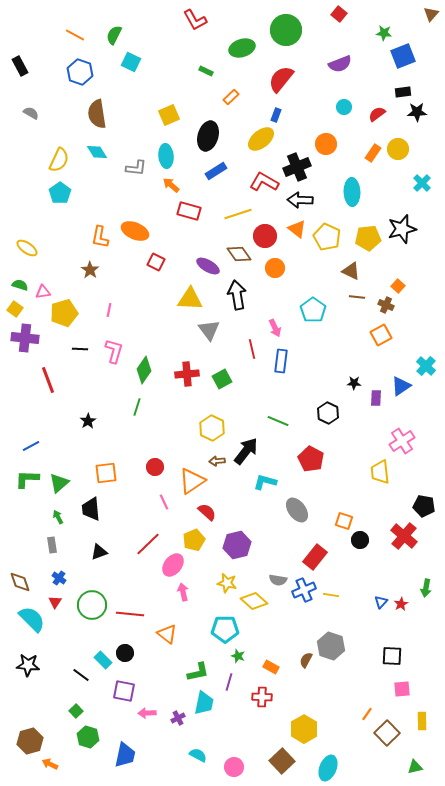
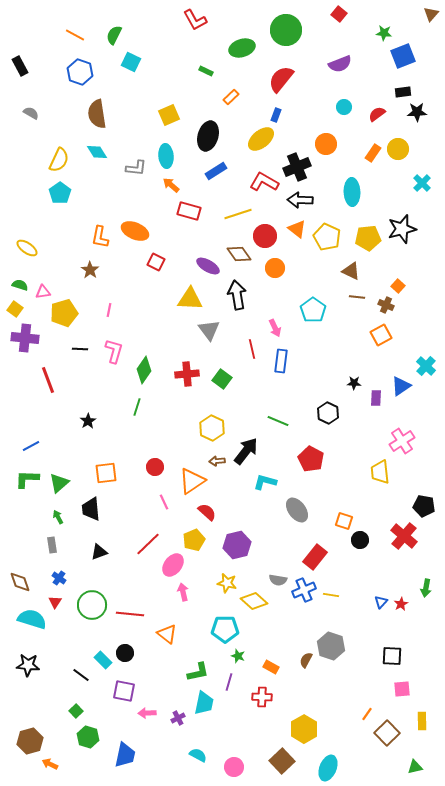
green square at (222, 379): rotated 24 degrees counterclockwise
cyan semicircle at (32, 619): rotated 28 degrees counterclockwise
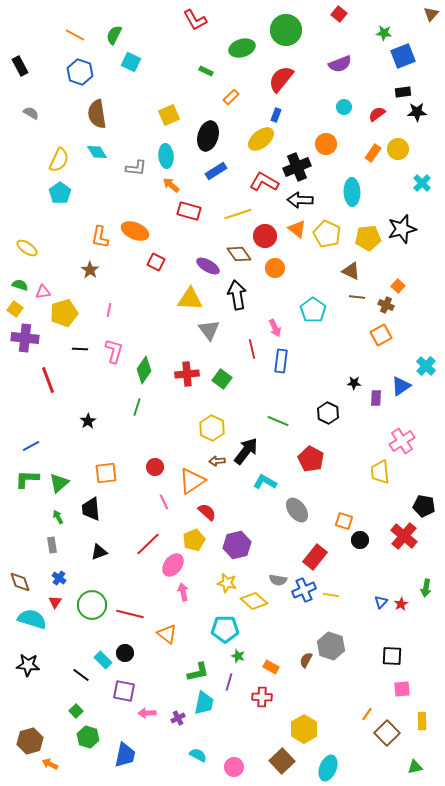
yellow pentagon at (327, 237): moved 3 px up
cyan L-shape at (265, 482): rotated 15 degrees clockwise
red line at (130, 614): rotated 8 degrees clockwise
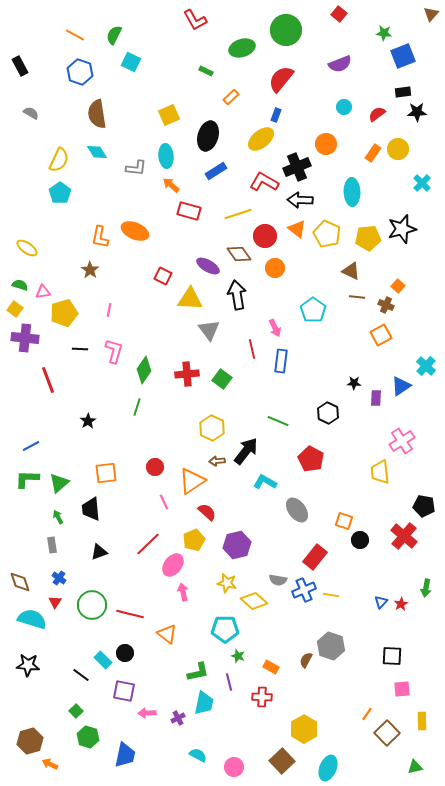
red square at (156, 262): moved 7 px right, 14 px down
purple line at (229, 682): rotated 30 degrees counterclockwise
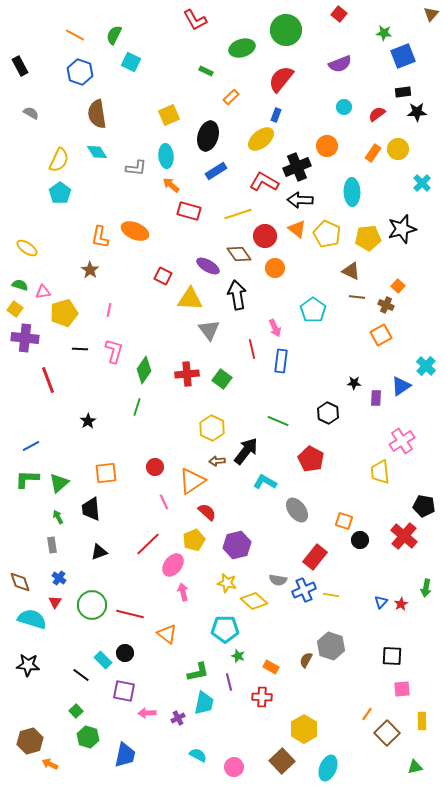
orange circle at (326, 144): moved 1 px right, 2 px down
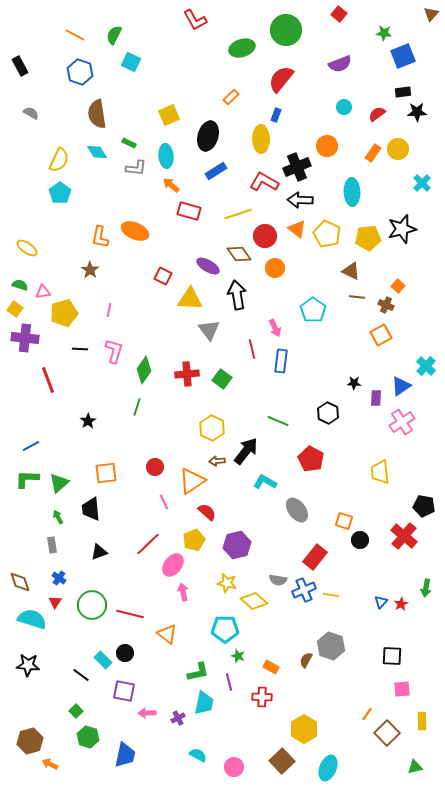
green rectangle at (206, 71): moved 77 px left, 72 px down
yellow ellipse at (261, 139): rotated 52 degrees counterclockwise
pink cross at (402, 441): moved 19 px up
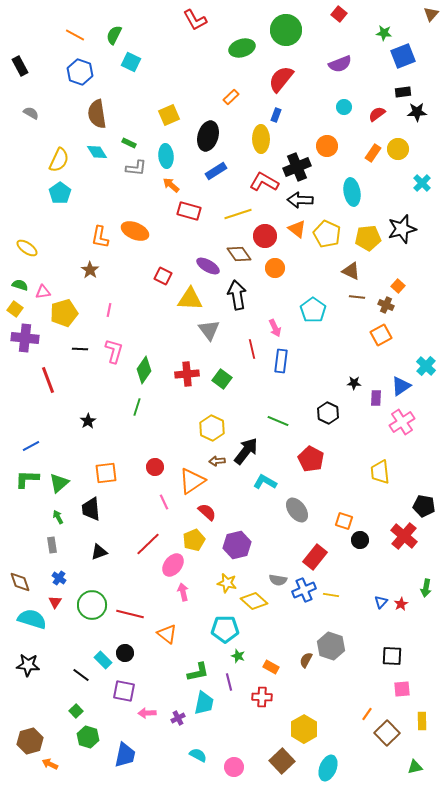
cyan ellipse at (352, 192): rotated 8 degrees counterclockwise
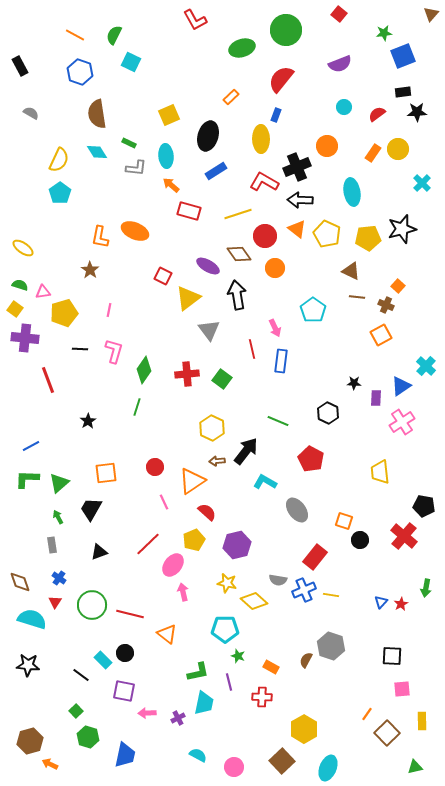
green star at (384, 33): rotated 14 degrees counterclockwise
yellow ellipse at (27, 248): moved 4 px left
yellow triangle at (190, 299): moved 2 px left, 1 px up; rotated 40 degrees counterclockwise
black trapezoid at (91, 509): rotated 35 degrees clockwise
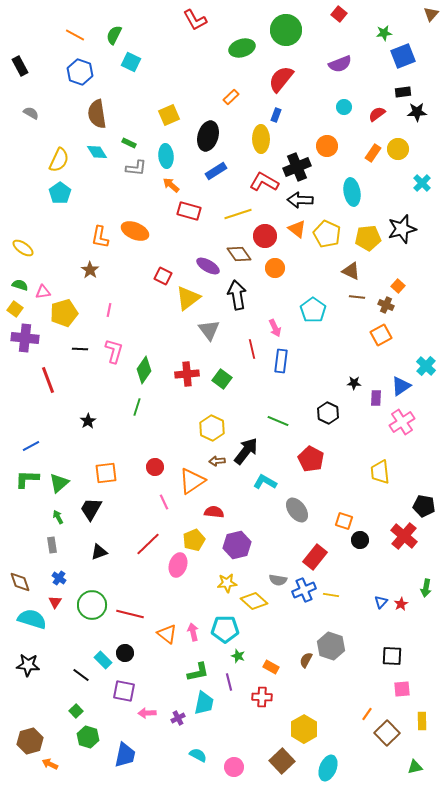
red semicircle at (207, 512): moved 7 px right; rotated 36 degrees counterclockwise
pink ellipse at (173, 565): moved 5 px right; rotated 20 degrees counterclockwise
yellow star at (227, 583): rotated 18 degrees counterclockwise
pink arrow at (183, 592): moved 10 px right, 40 px down
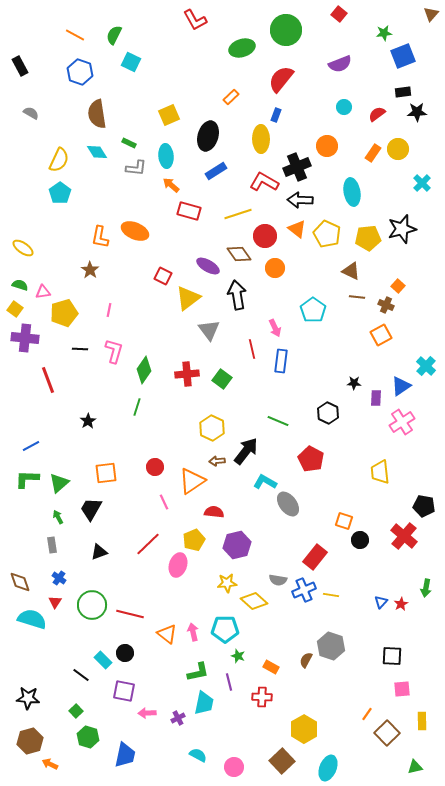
gray ellipse at (297, 510): moved 9 px left, 6 px up
black star at (28, 665): moved 33 px down
